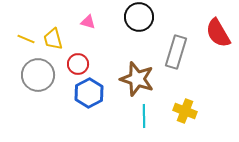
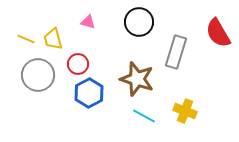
black circle: moved 5 px down
cyan line: rotated 60 degrees counterclockwise
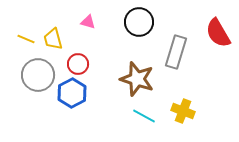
blue hexagon: moved 17 px left
yellow cross: moved 2 px left
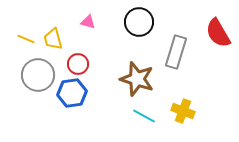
blue hexagon: rotated 20 degrees clockwise
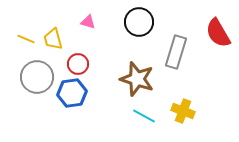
gray circle: moved 1 px left, 2 px down
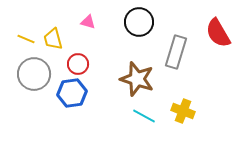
gray circle: moved 3 px left, 3 px up
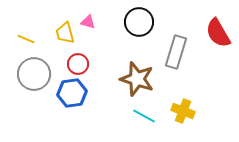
yellow trapezoid: moved 12 px right, 6 px up
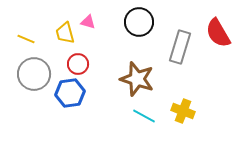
gray rectangle: moved 4 px right, 5 px up
blue hexagon: moved 2 px left
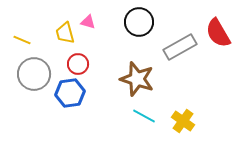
yellow line: moved 4 px left, 1 px down
gray rectangle: rotated 44 degrees clockwise
yellow cross: moved 10 px down; rotated 15 degrees clockwise
